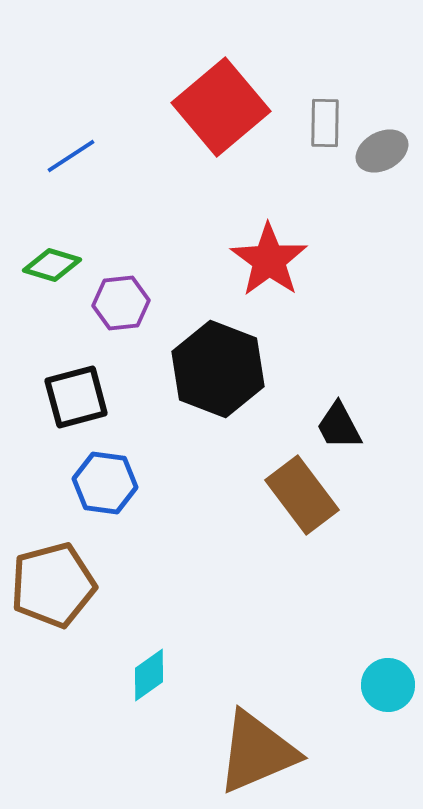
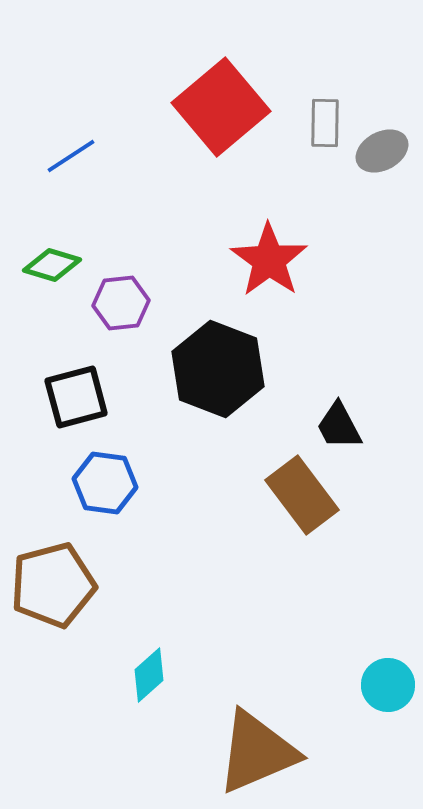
cyan diamond: rotated 6 degrees counterclockwise
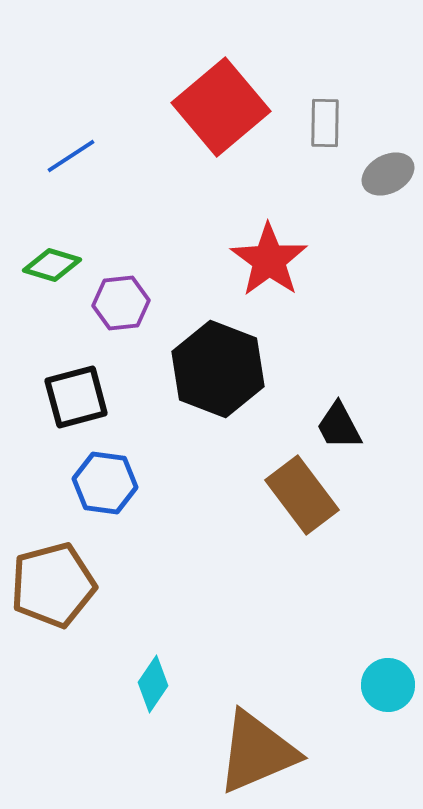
gray ellipse: moved 6 px right, 23 px down
cyan diamond: moved 4 px right, 9 px down; rotated 14 degrees counterclockwise
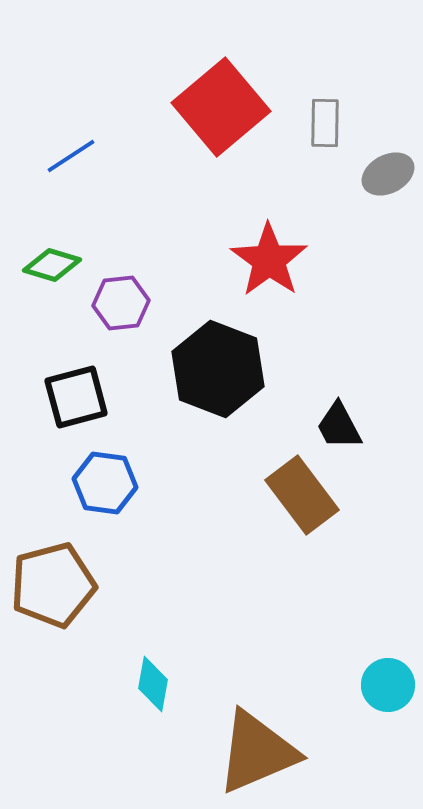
cyan diamond: rotated 24 degrees counterclockwise
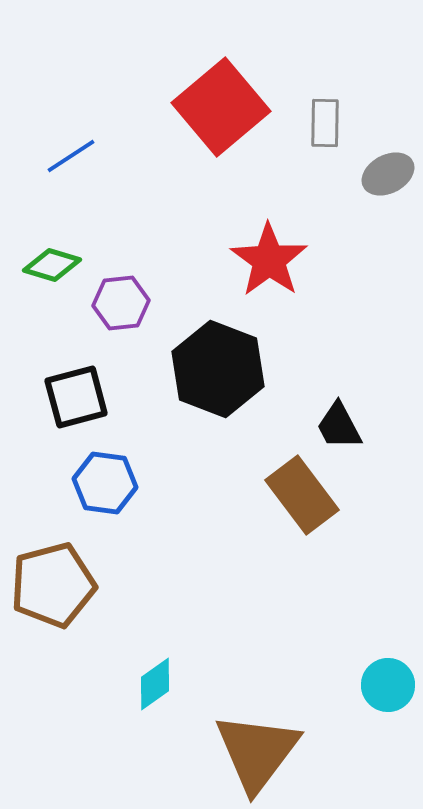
cyan diamond: moved 2 px right; rotated 44 degrees clockwise
brown triangle: rotated 30 degrees counterclockwise
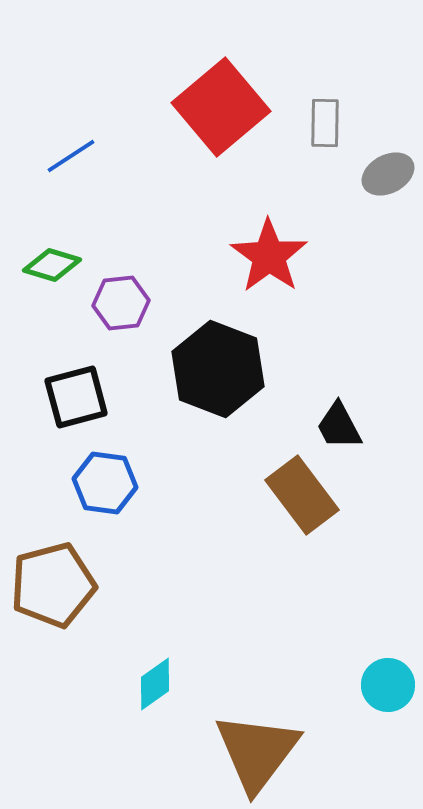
red star: moved 4 px up
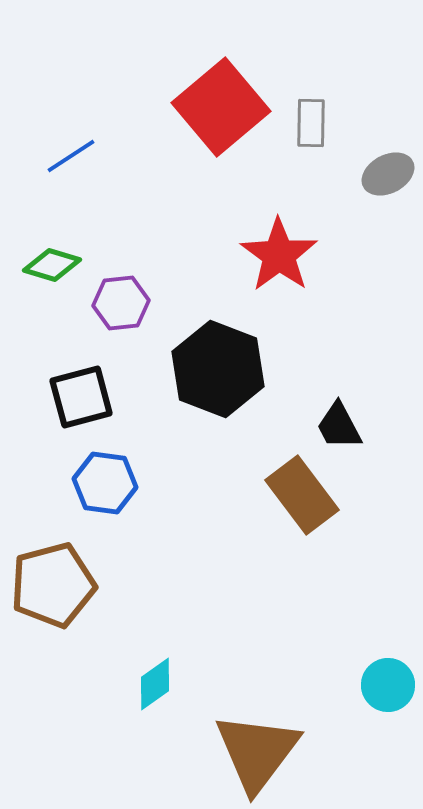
gray rectangle: moved 14 px left
red star: moved 10 px right, 1 px up
black square: moved 5 px right
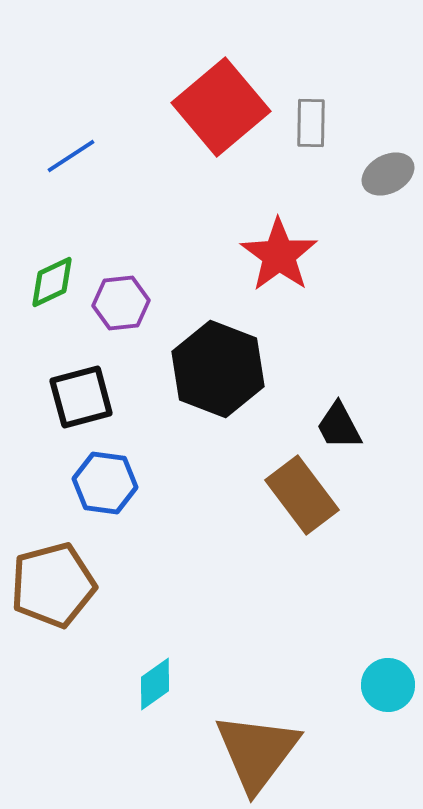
green diamond: moved 17 px down; rotated 42 degrees counterclockwise
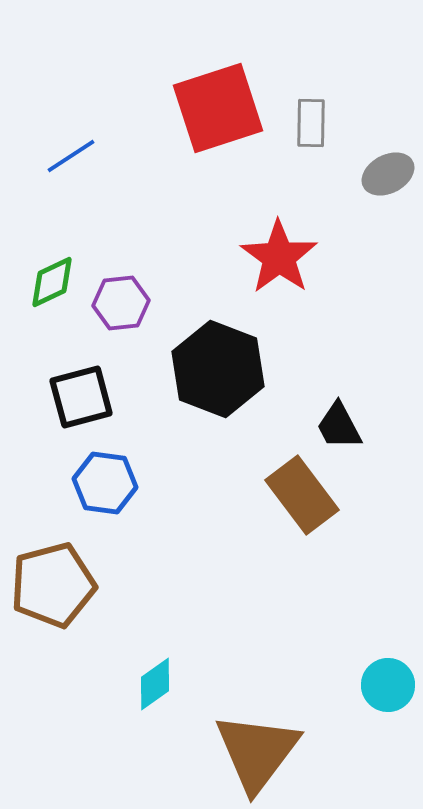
red square: moved 3 px left, 1 px down; rotated 22 degrees clockwise
red star: moved 2 px down
